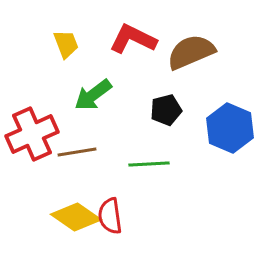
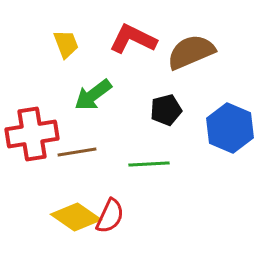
red cross: rotated 15 degrees clockwise
red semicircle: rotated 147 degrees counterclockwise
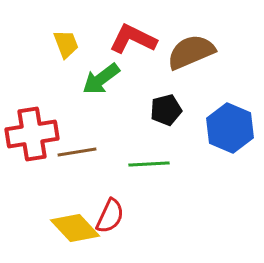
green arrow: moved 8 px right, 16 px up
yellow diamond: moved 1 px left, 11 px down; rotated 12 degrees clockwise
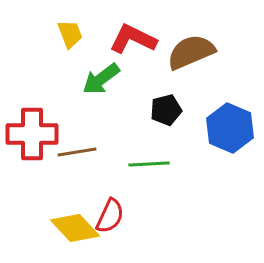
yellow trapezoid: moved 4 px right, 10 px up
red cross: rotated 9 degrees clockwise
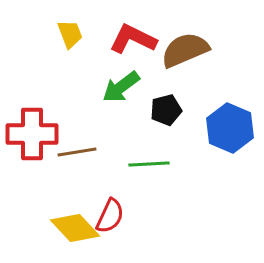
brown semicircle: moved 6 px left, 2 px up
green arrow: moved 20 px right, 8 px down
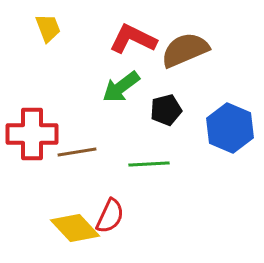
yellow trapezoid: moved 22 px left, 6 px up
